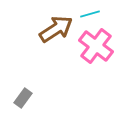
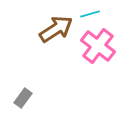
pink cross: moved 2 px right
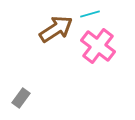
gray rectangle: moved 2 px left
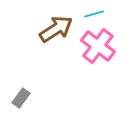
cyan line: moved 4 px right
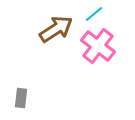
cyan line: rotated 24 degrees counterclockwise
gray rectangle: rotated 30 degrees counterclockwise
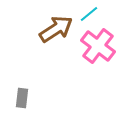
cyan line: moved 5 px left
gray rectangle: moved 1 px right
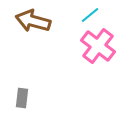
cyan line: moved 1 px right, 1 px down
brown arrow: moved 23 px left, 8 px up; rotated 132 degrees counterclockwise
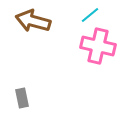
pink cross: rotated 24 degrees counterclockwise
gray rectangle: rotated 18 degrees counterclockwise
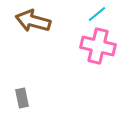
cyan line: moved 7 px right, 1 px up
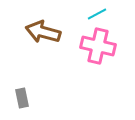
cyan line: rotated 12 degrees clockwise
brown arrow: moved 10 px right, 11 px down
